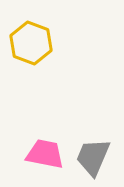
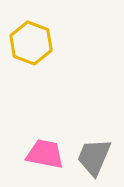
gray trapezoid: moved 1 px right
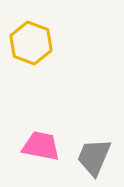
pink trapezoid: moved 4 px left, 8 px up
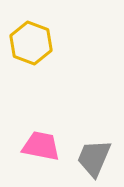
gray trapezoid: moved 1 px down
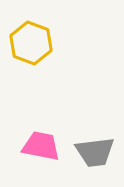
gray trapezoid: moved 1 px right, 6 px up; rotated 120 degrees counterclockwise
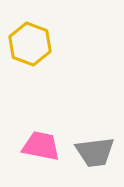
yellow hexagon: moved 1 px left, 1 px down
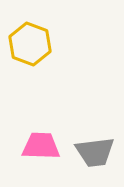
pink trapezoid: rotated 9 degrees counterclockwise
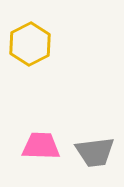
yellow hexagon: rotated 12 degrees clockwise
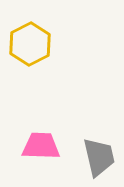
gray trapezoid: moved 4 px right, 5 px down; rotated 96 degrees counterclockwise
